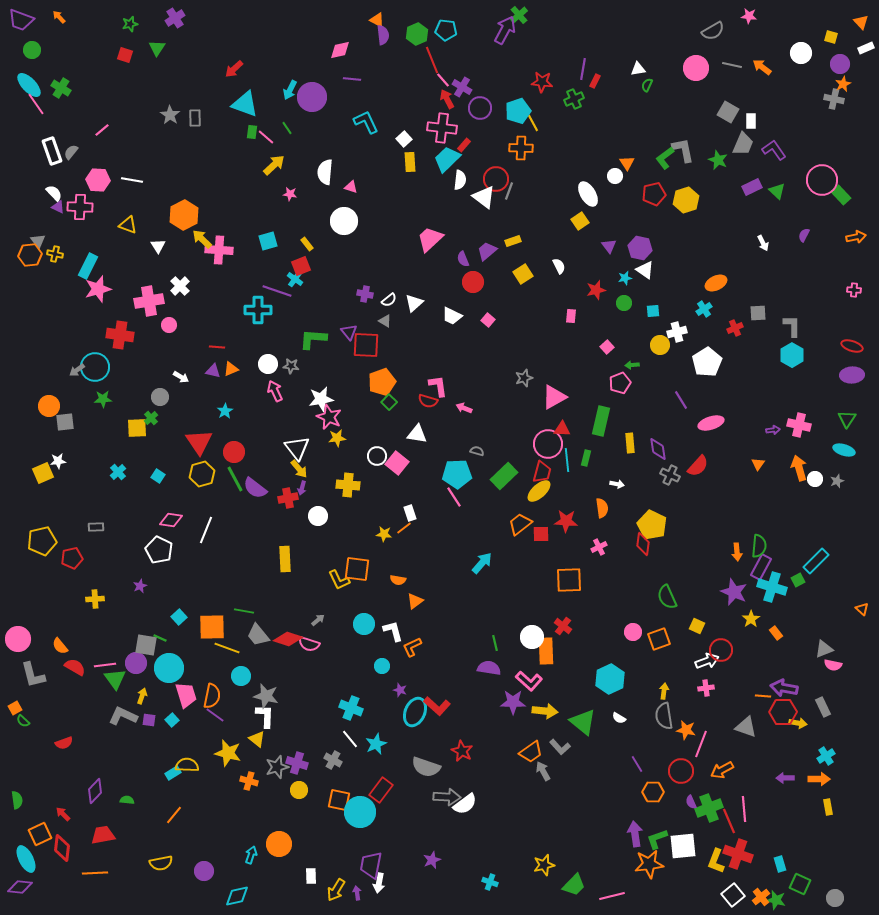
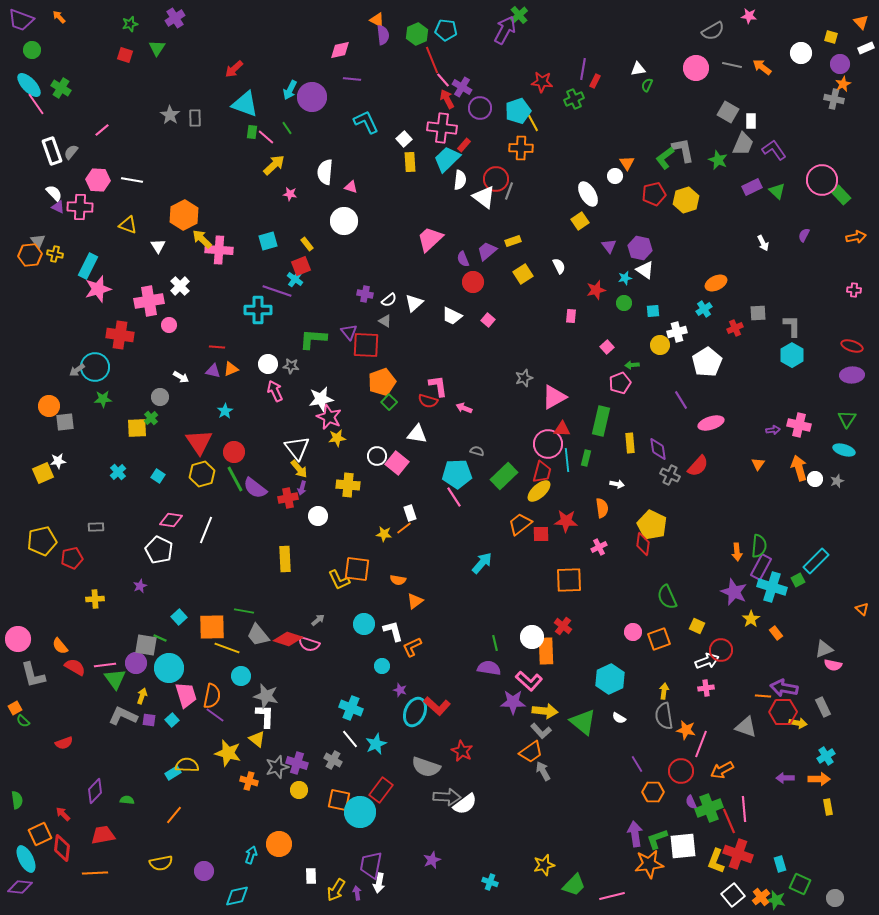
gray L-shape at (560, 747): moved 19 px left, 16 px up
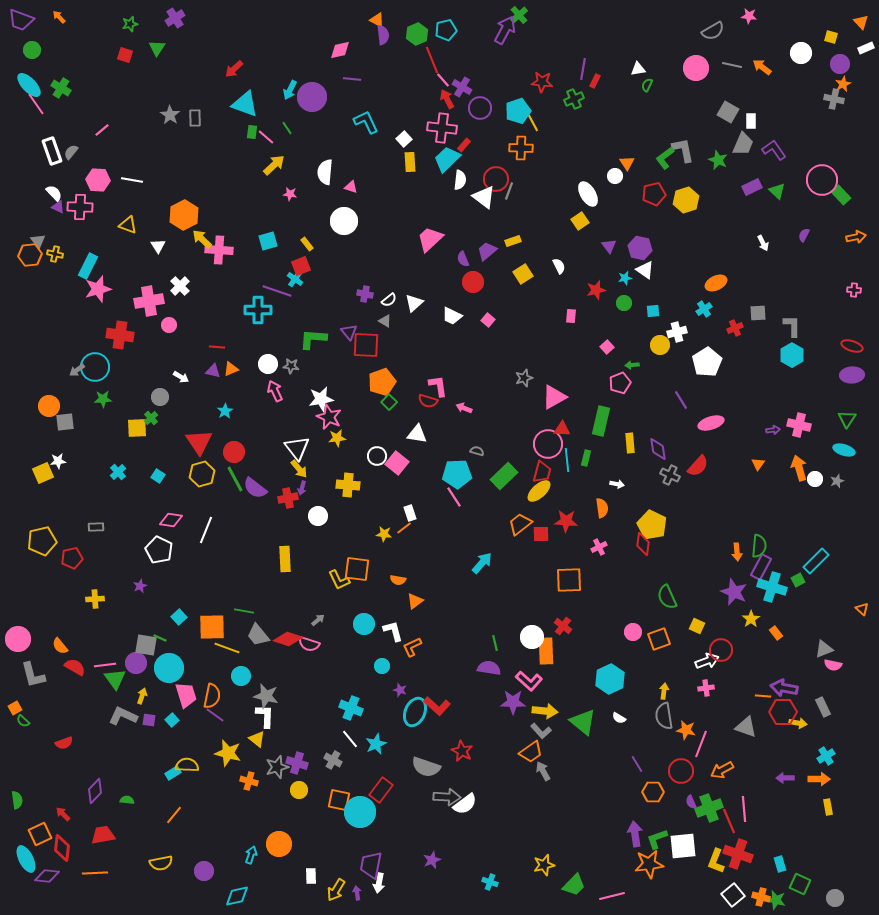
cyan pentagon at (446, 30): rotated 20 degrees counterclockwise
purple diamond at (20, 887): moved 27 px right, 11 px up
orange cross at (761, 897): rotated 36 degrees counterclockwise
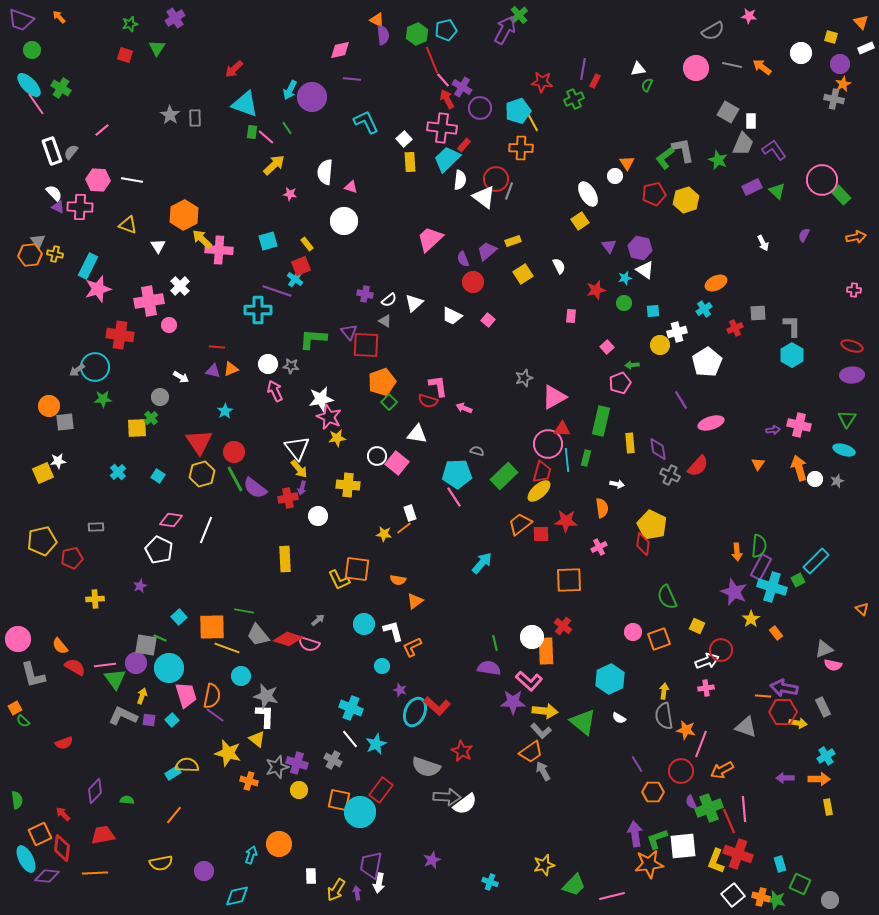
gray circle at (835, 898): moved 5 px left, 2 px down
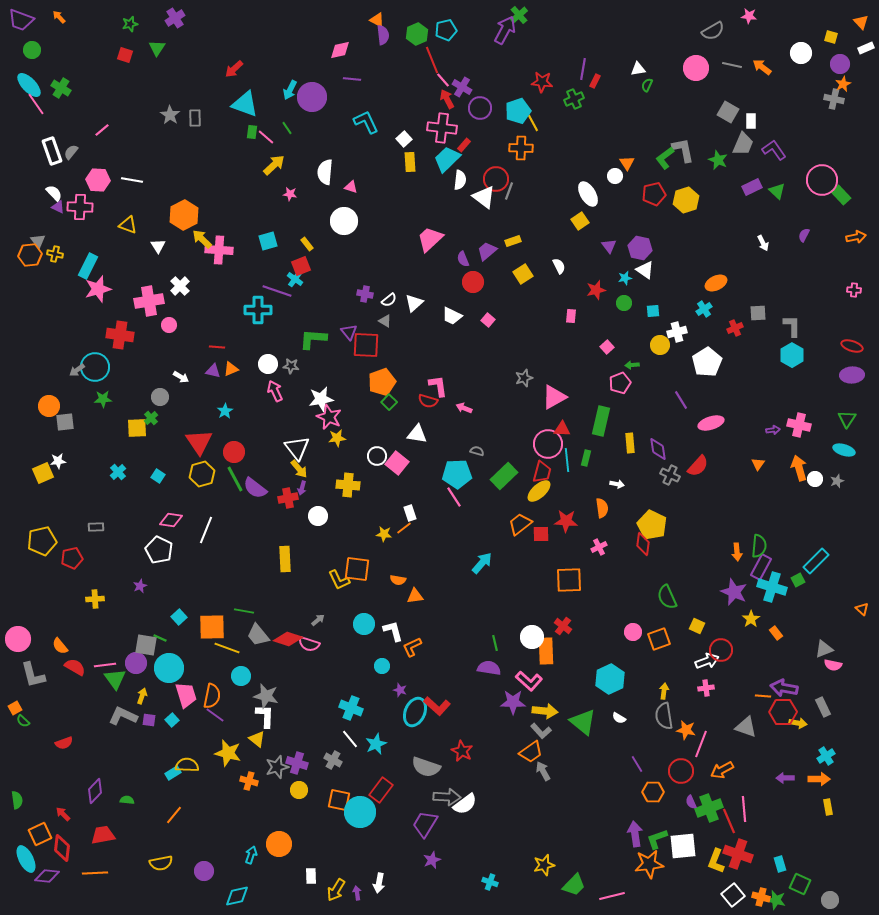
orange triangle at (415, 601): moved 5 px up; rotated 30 degrees clockwise
purple trapezoid at (371, 865): moved 54 px right, 41 px up; rotated 20 degrees clockwise
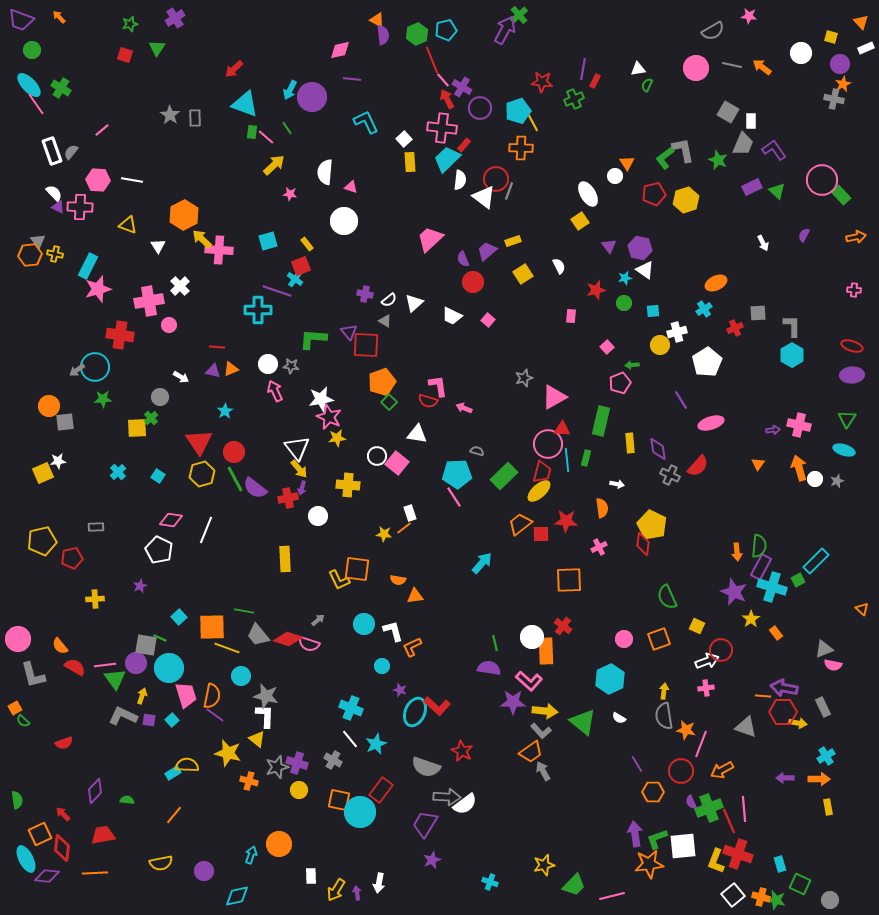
pink circle at (633, 632): moved 9 px left, 7 px down
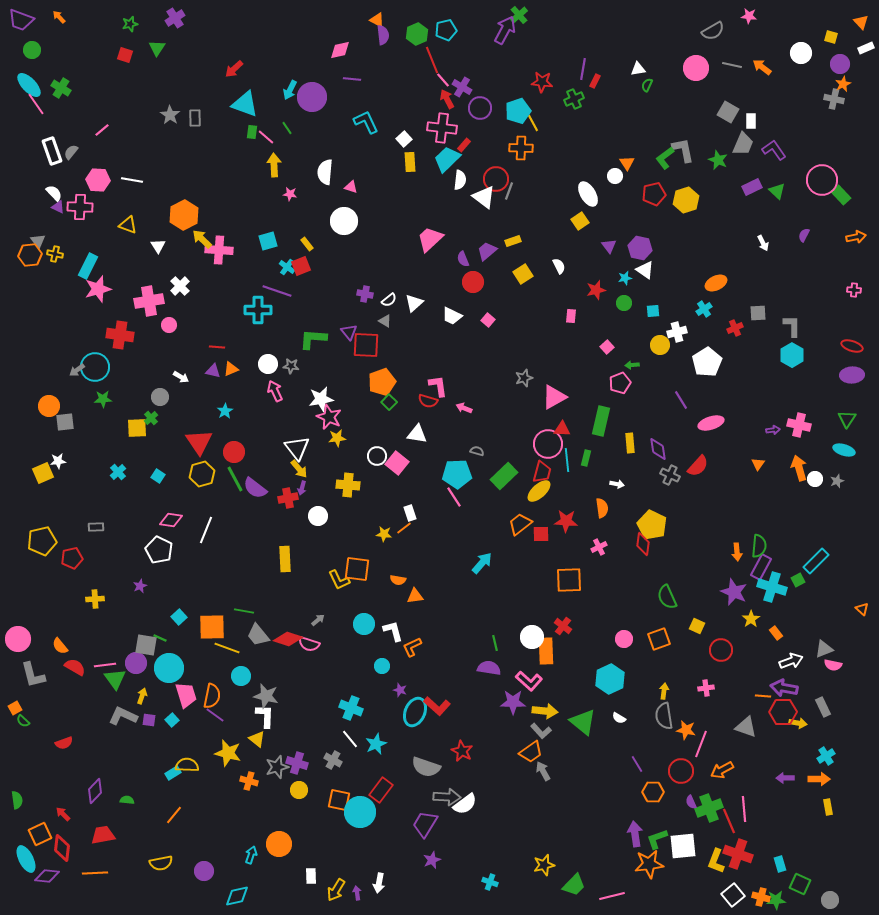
yellow arrow at (274, 165): rotated 50 degrees counterclockwise
cyan cross at (295, 279): moved 8 px left, 12 px up
white arrow at (707, 661): moved 84 px right
green star at (776, 900): rotated 18 degrees counterclockwise
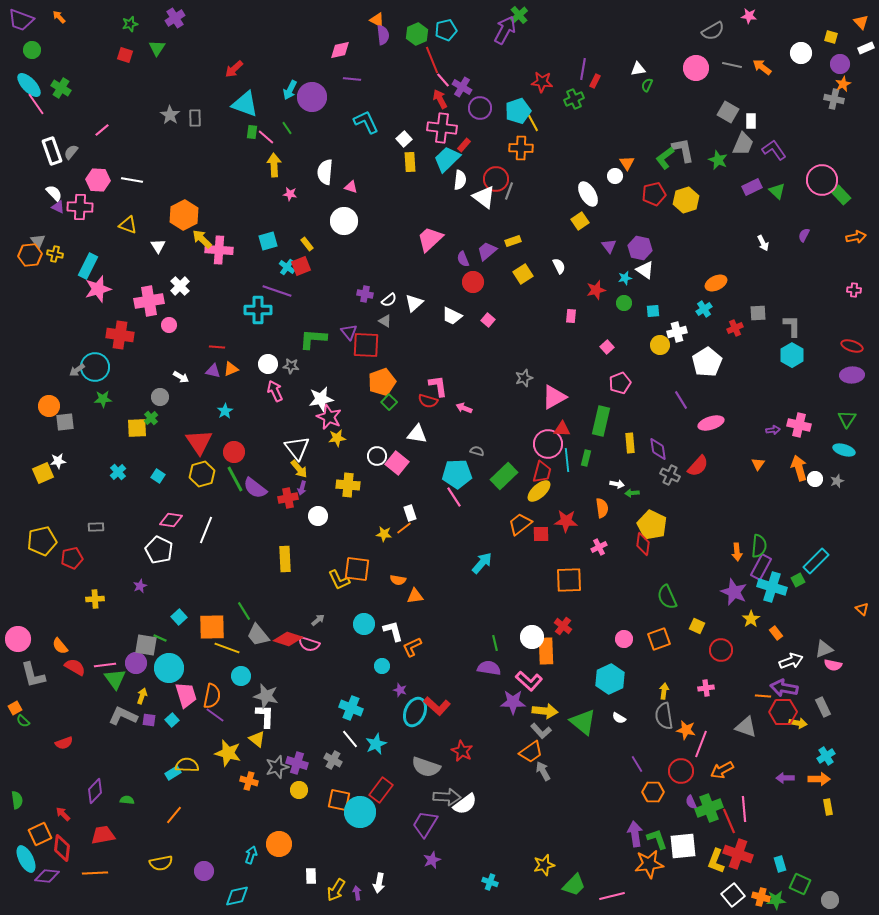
red arrow at (447, 99): moved 7 px left
green arrow at (632, 365): moved 128 px down
green line at (244, 611): rotated 48 degrees clockwise
green L-shape at (657, 839): rotated 90 degrees clockwise
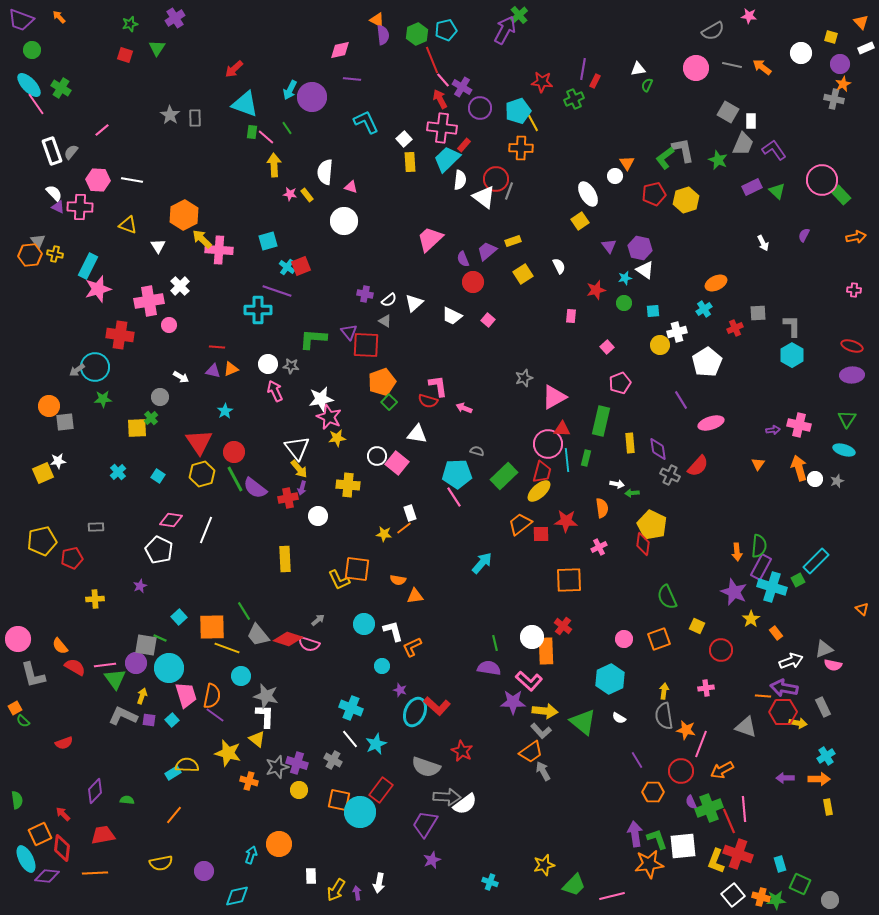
yellow rectangle at (307, 244): moved 49 px up
purple line at (637, 764): moved 4 px up
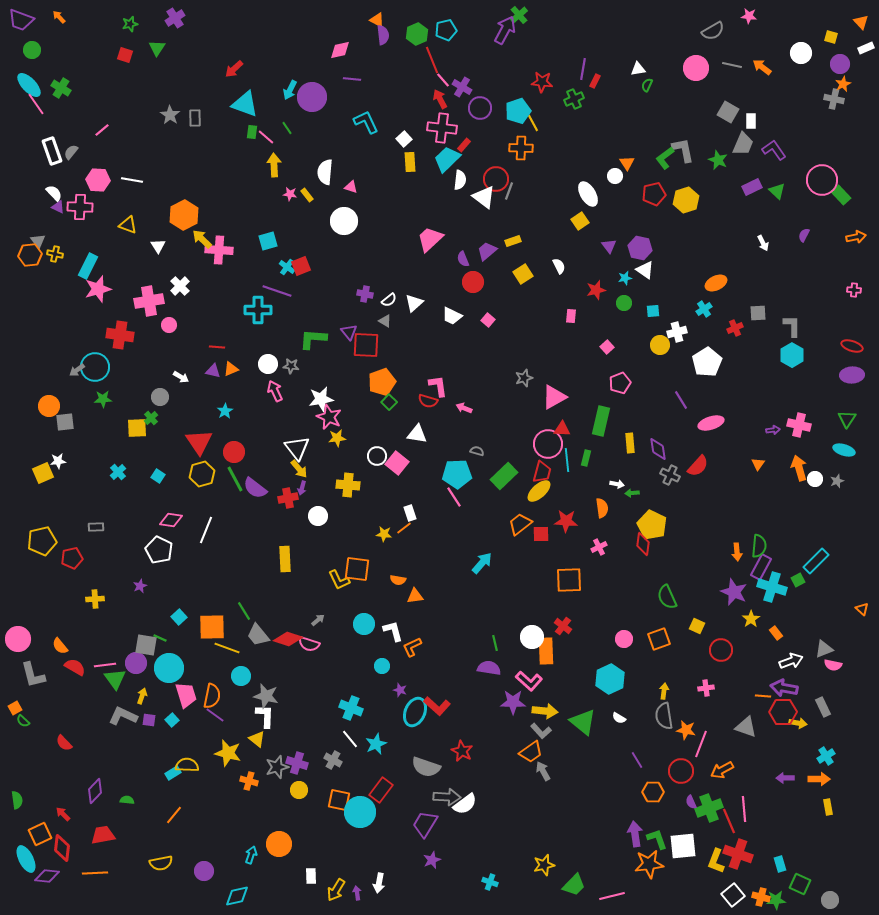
red semicircle at (64, 743): rotated 66 degrees clockwise
